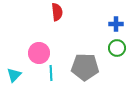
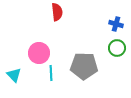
blue cross: rotated 16 degrees clockwise
gray pentagon: moved 1 px left, 1 px up
cyan triangle: rotated 28 degrees counterclockwise
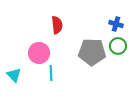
red semicircle: moved 13 px down
green circle: moved 1 px right, 2 px up
gray pentagon: moved 8 px right, 14 px up
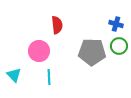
green circle: moved 1 px right
pink circle: moved 2 px up
cyan line: moved 2 px left, 4 px down
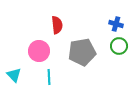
gray pentagon: moved 10 px left; rotated 12 degrees counterclockwise
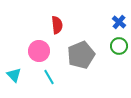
blue cross: moved 3 px right, 2 px up; rotated 24 degrees clockwise
gray pentagon: moved 1 px left, 3 px down; rotated 12 degrees counterclockwise
cyan line: rotated 28 degrees counterclockwise
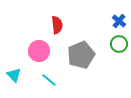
blue cross: moved 1 px up
green circle: moved 2 px up
cyan line: moved 3 px down; rotated 21 degrees counterclockwise
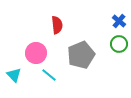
pink circle: moved 3 px left, 2 px down
cyan line: moved 5 px up
